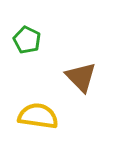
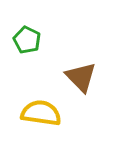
yellow semicircle: moved 3 px right, 3 px up
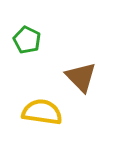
yellow semicircle: moved 1 px right, 1 px up
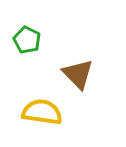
brown triangle: moved 3 px left, 3 px up
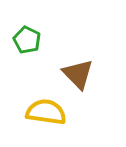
yellow semicircle: moved 4 px right
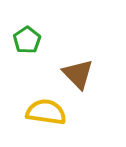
green pentagon: rotated 12 degrees clockwise
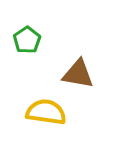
brown triangle: rotated 36 degrees counterclockwise
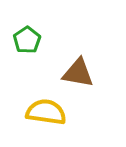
brown triangle: moved 1 px up
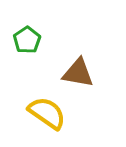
yellow semicircle: moved 1 px right, 1 px down; rotated 27 degrees clockwise
